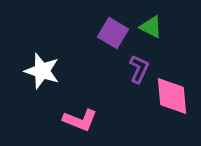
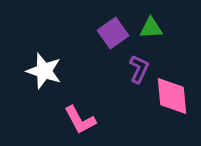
green triangle: moved 1 px down; rotated 30 degrees counterclockwise
purple square: rotated 24 degrees clockwise
white star: moved 2 px right
pink L-shape: rotated 40 degrees clockwise
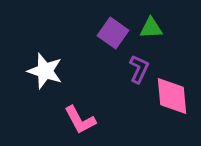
purple square: rotated 20 degrees counterclockwise
white star: moved 1 px right
